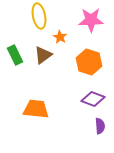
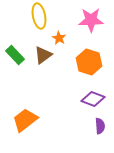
orange star: moved 1 px left, 1 px down
green rectangle: rotated 18 degrees counterclockwise
orange trapezoid: moved 11 px left, 11 px down; rotated 44 degrees counterclockwise
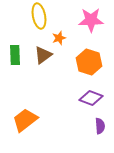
orange star: rotated 24 degrees clockwise
green rectangle: rotated 42 degrees clockwise
purple diamond: moved 2 px left, 1 px up
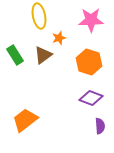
green rectangle: rotated 30 degrees counterclockwise
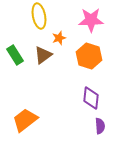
orange hexagon: moved 6 px up
purple diamond: rotated 75 degrees clockwise
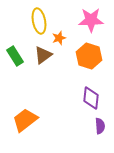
yellow ellipse: moved 5 px down
green rectangle: moved 1 px down
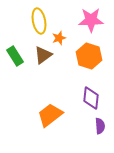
orange trapezoid: moved 25 px right, 5 px up
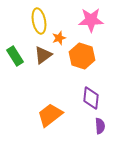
orange hexagon: moved 7 px left
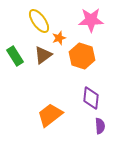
yellow ellipse: rotated 25 degrees counterclockwise
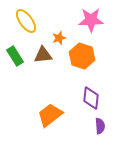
yellow ellipse: moved 13 px left
brown triangle: rotated 30 degrees clockwise
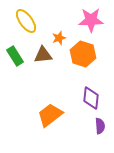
orange hexagon: moved 1 px right, 2 px up
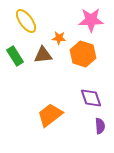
orange star: rotated 24 degrees clockwise
purple diamond: rotated 25 degrees counterclockwise
